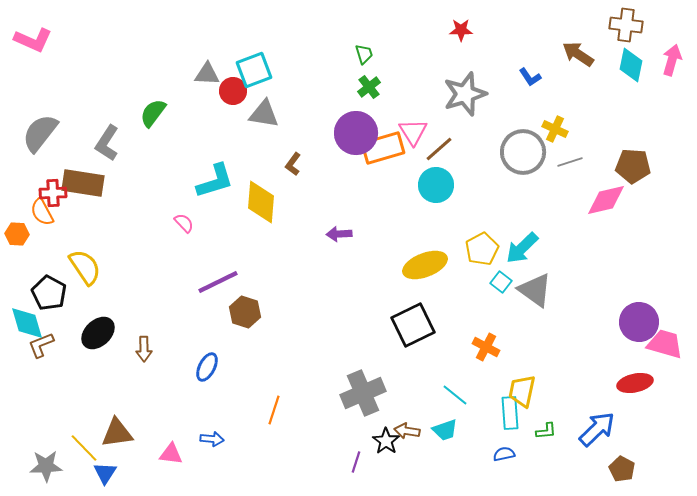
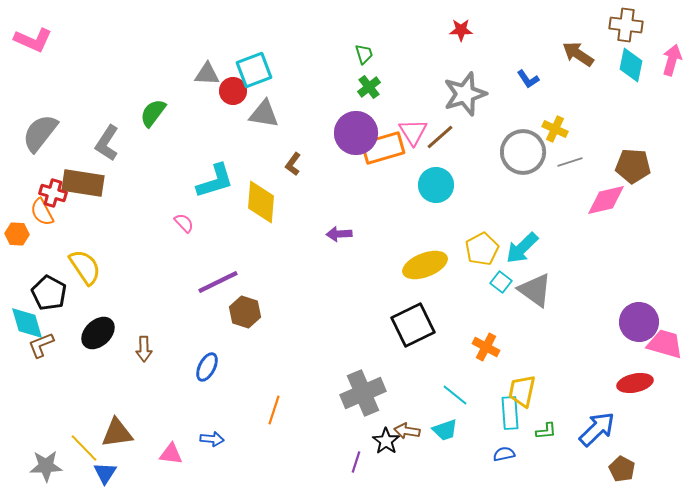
blue L-shape at (530, 77): moved 2 px left, 2 px down
brown line at (439, 149): moved 1 px right, 12 px up
red cross at (53, 193): rotated 20 degrees clockwise
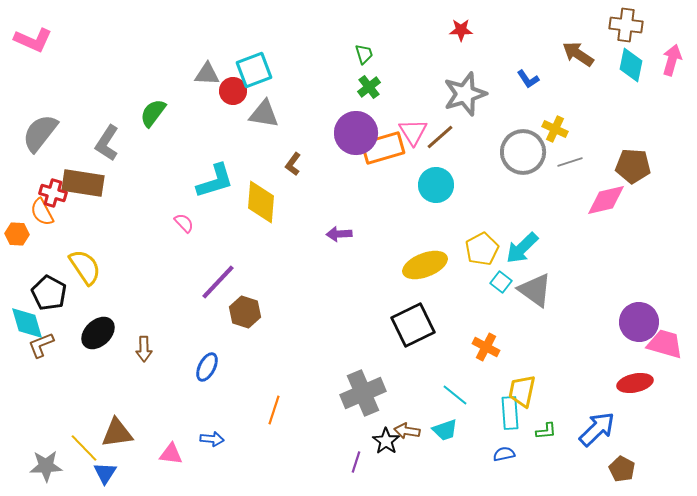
purple line at (218, 282): rotated 21 degrees counterclockwise
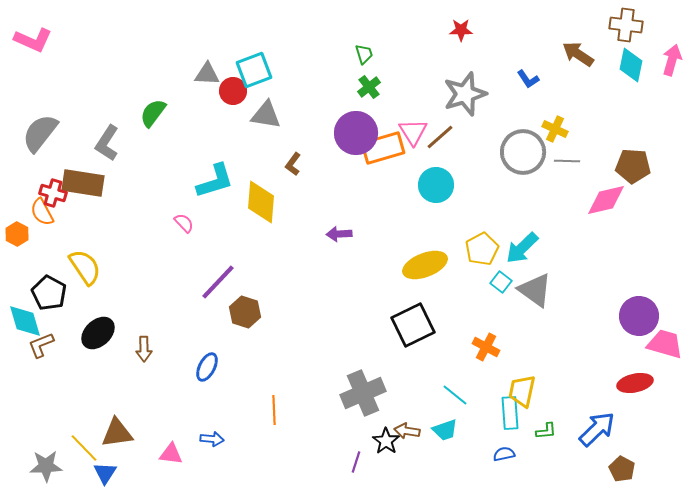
gray triangle at (264, 114): moved 2 px right, 1 px down
gray line at (570, 162): moved 3 px left, 1 px up; rotated 20 degrees clockwise
orange hexagon at (17, 234): rotated 25 degrees clockwise
purple circle at (639, 322): moved 6 px up
cyan diamond at (27, 323): moved 2 px left, 2 px up
orange line at (274, 410): rotated 20 degrees counterclockwise
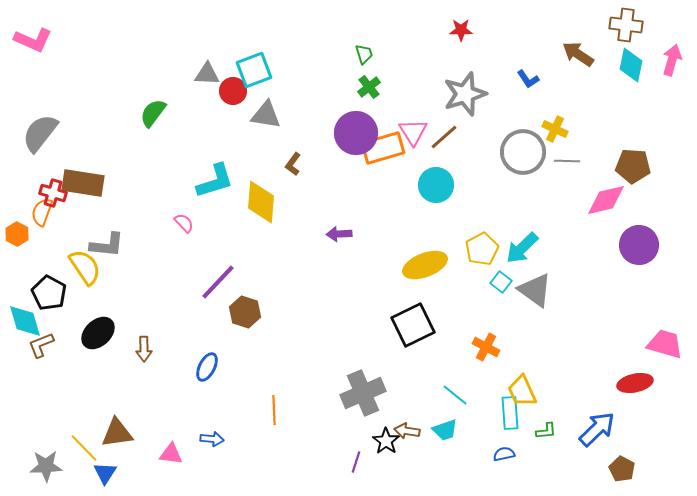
brown line at (440, 137): moved 4 px right
gray L-shape at (107, 143): moved 102 px down; rotated 117 degrees counterclockwise
orange semicircle at (42, 212): rotated 48 degrees clockwise
purple circle at (639, 316): moved 71 px up
yellow trapezoid at (522, 391): rotated 36 degrees counterclockwise
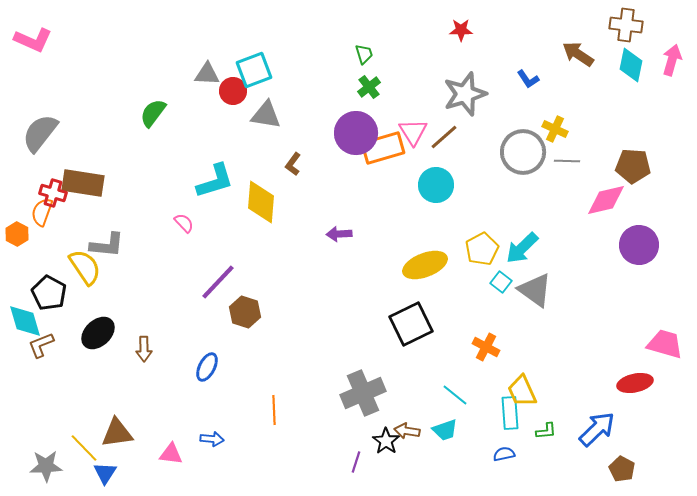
black square at (413, 325): moved 2 px left, 1 px up
